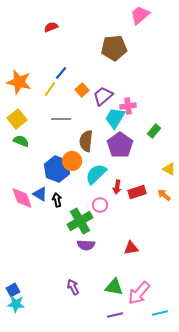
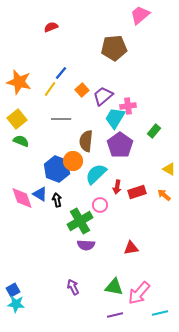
orange circle: moved 1 px right
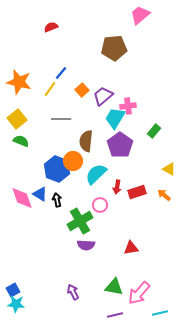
purple arrow: moved 5 px down
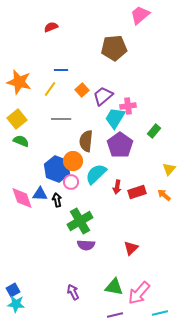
blue line: moved 3 px up; rotated 48 degrees clockwise
yellow triangle: rotated 40 degrees clockwise
blue triangle: rotated 28 degrees counterclockwise
pink circle: moved 29 px left, 23 px up
red triangle: rotated 35 degrees counterclockwise
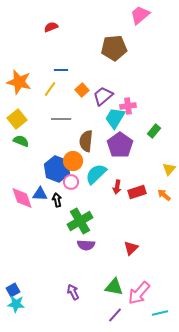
purple line: rotated 35 degrees counterclockwise
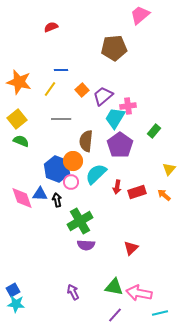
pink arrow: rotated 60 degrees clockwise
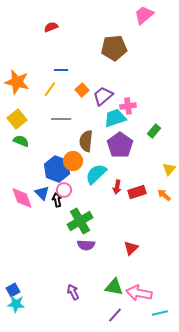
pink trapezoid: moved 4 px right
orange star: moved 2 px left
cyan trapezoid: rotated 40 degrees clockwise
pink circle: moved 7 px left, 8 px down
blue triangle: moved 2 px right, 1 px up; rotated 42 degrees clockwise
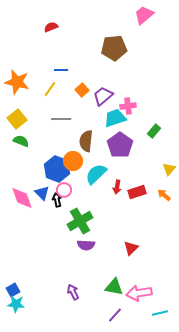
pink arrow: rotated 20 degrees counterclockwise
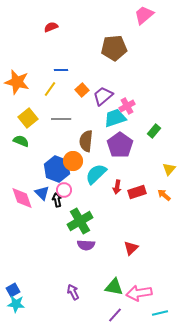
pink cross: moved 1 px left; rotated 21 degrees counterclockwise
yellow square: moved 11 px right, 1 px up
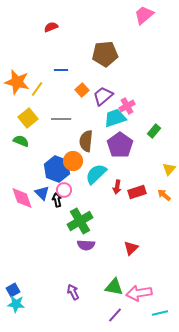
brown pentagon: moved 9 px left, 6 px down
yellow line: moved 13 px left
